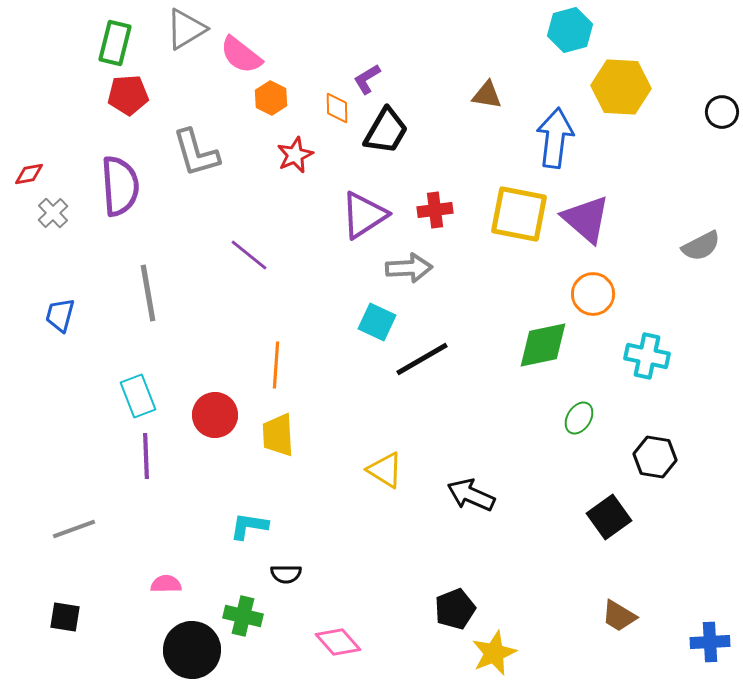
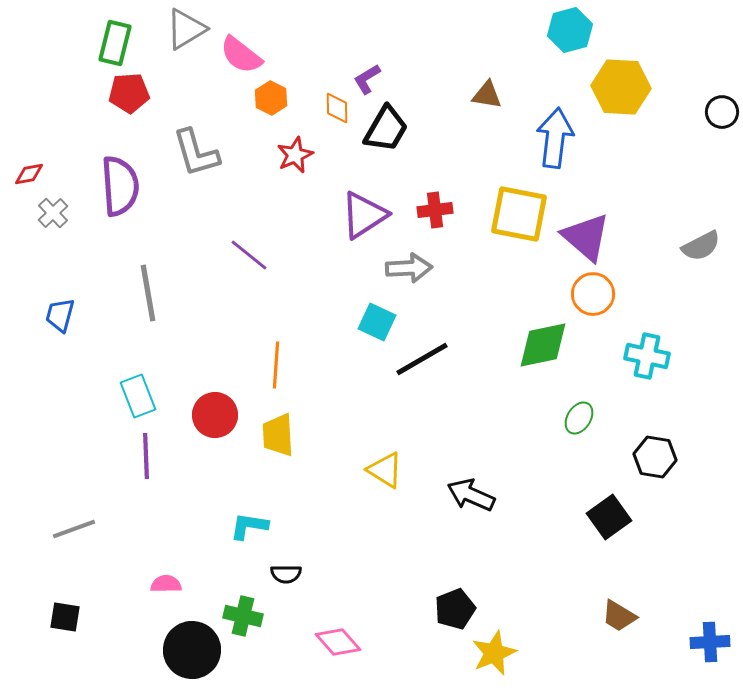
red pentagon at (128, 95): moved 1 px right, 2 px up
black trapezoid at (386, 131): moved 2 px up
purple triangle at (586, 219): moved 18 px down
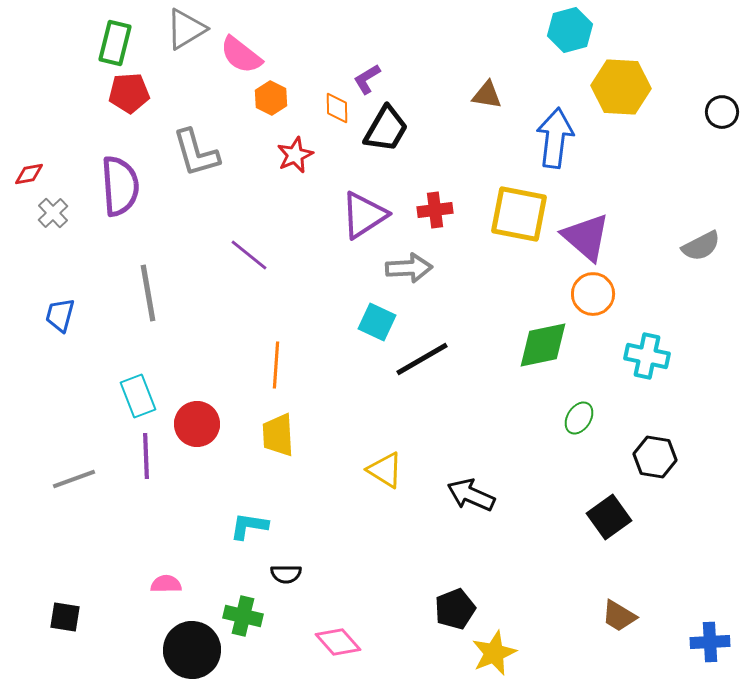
red circle at (215, 415): moved 18 px left, 9 px down
gray line at (74, 529): moved 50 px up
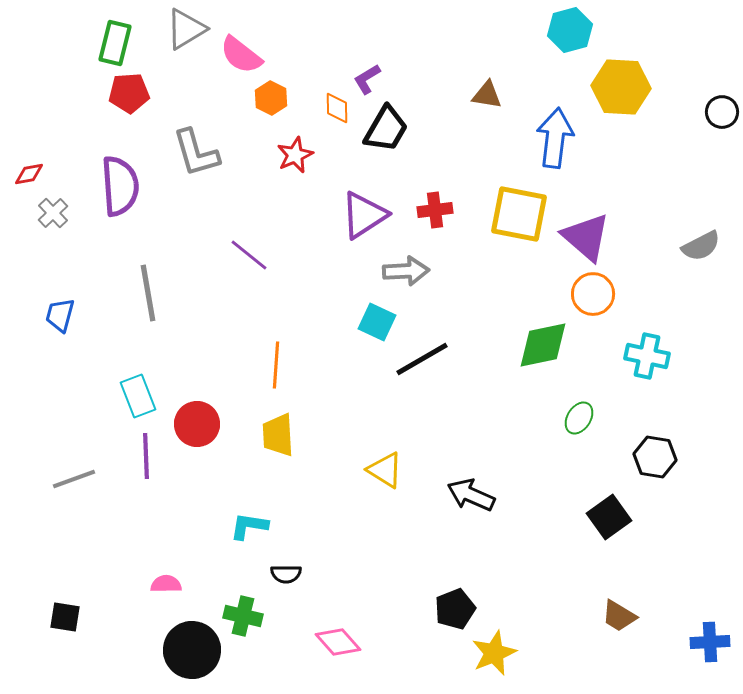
gray arrow at (409, 268): moved 3 px left, 3 px down
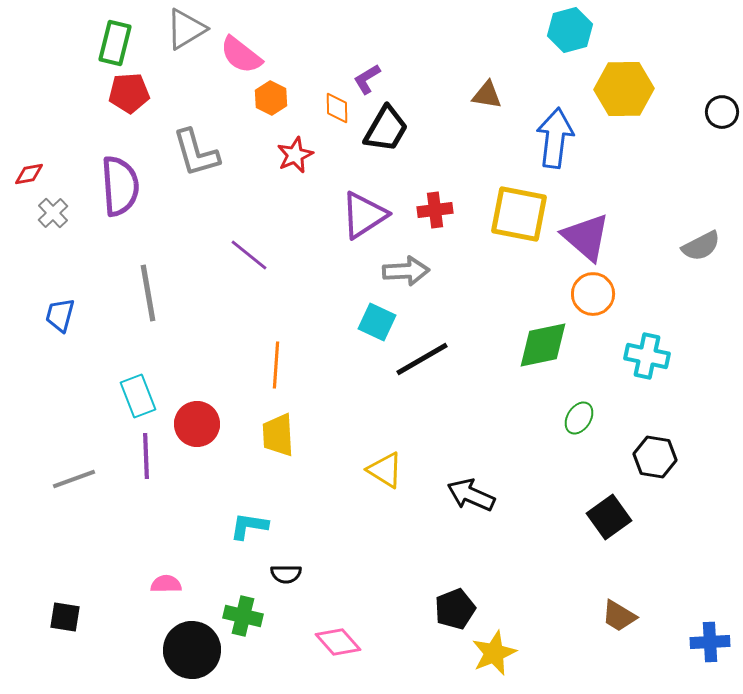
yellow hexagon at (621, 87): moved 3 px right, 2 px down; rotated 4 degrees counterclockwise
